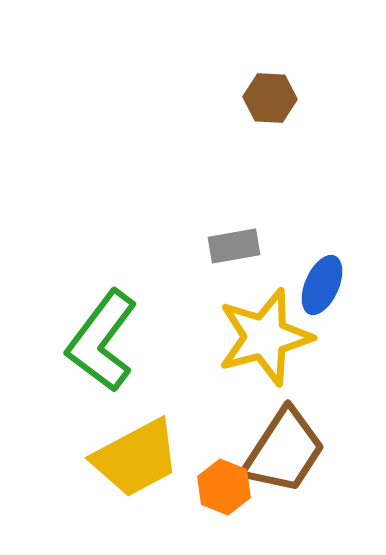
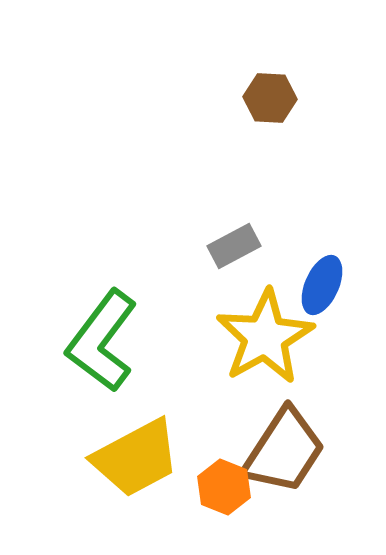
gray rectangle: rotated 18 degrees counterclockwise
yellow star: rotated 14 degrees counterclockwise
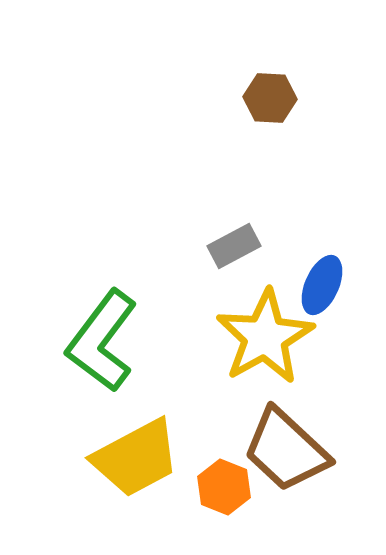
brown trapezoid: moved 2 px right, 1 px up; rotated 100 degrees clockwise
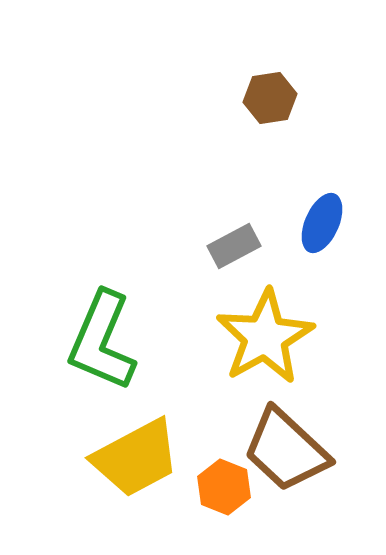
brown hexagon: rotated 12 degrees counterclockwise
blue ellipse: moved 62 px up
green L-shape: rotated 14 degrees counterclockwise
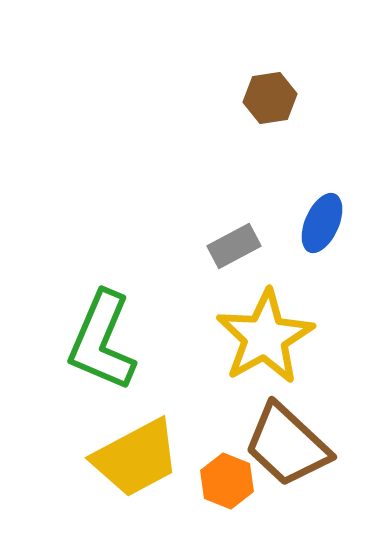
brown trapezoid: moved 1 px right, 5 px up
orange hexagon: moved 3 px right, 6 px up
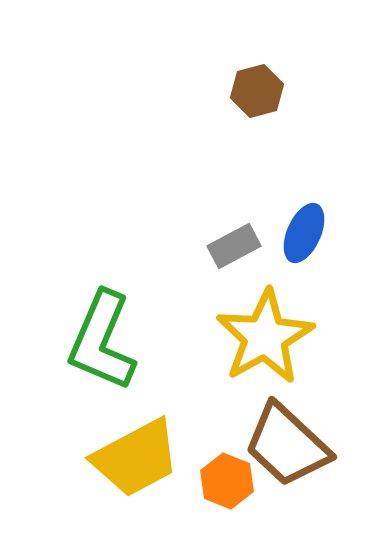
brown hexagon: moved 13 px left, 7 px up; rotated 6 degrees counterclockwise
blue ellipse: moved 18 px left, 10 px down
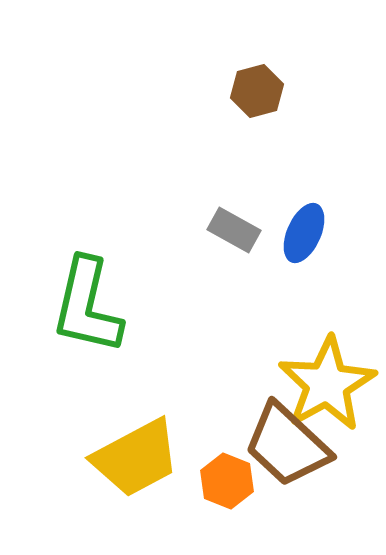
gray rectangle: moved 16 px up; rotated 57 degrees clockwise
yellow star: moved 62 px right, 47 px down
green L-shape: moved 15 px left, 35 px up; rotated 10 degrees counterclockwise
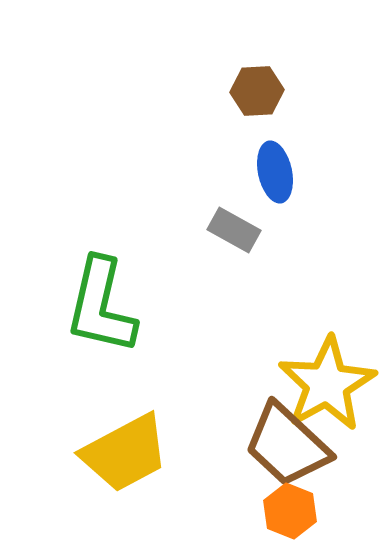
brown hexagon: rotated 12 degrees clockwise
blue ellipse: moved 29 px left, 61 px up; rotated 36 degrees counterclockwise
green L-shape: moved 14 px right
yellow trapezoid: moved 11 px left, 5 px up
orange hexagon: moved 63 px right, 30 px down
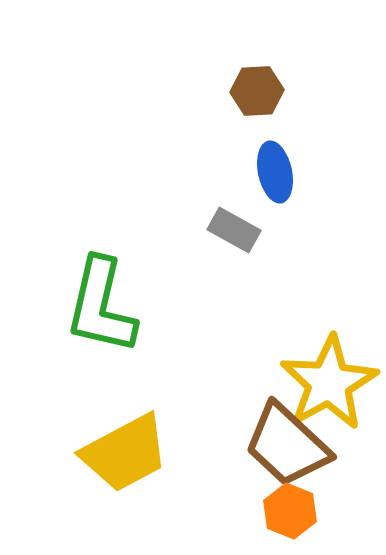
yellow star: moved 2 px right, 1 px up
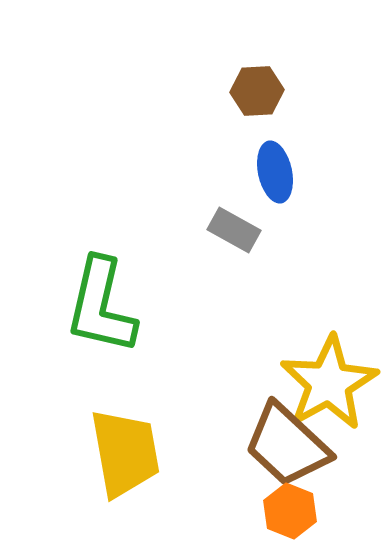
yellow trapezoid: rotated 72 degrees counterclockwise
